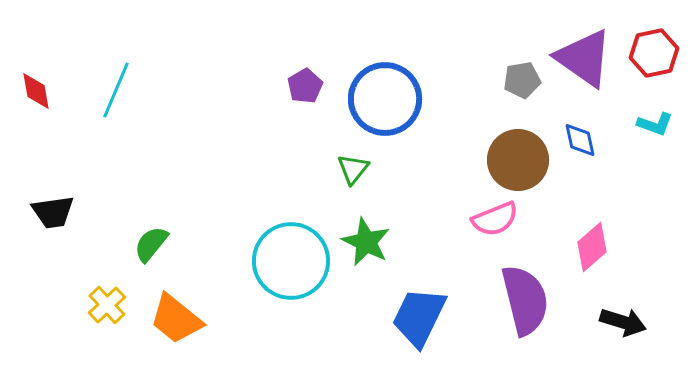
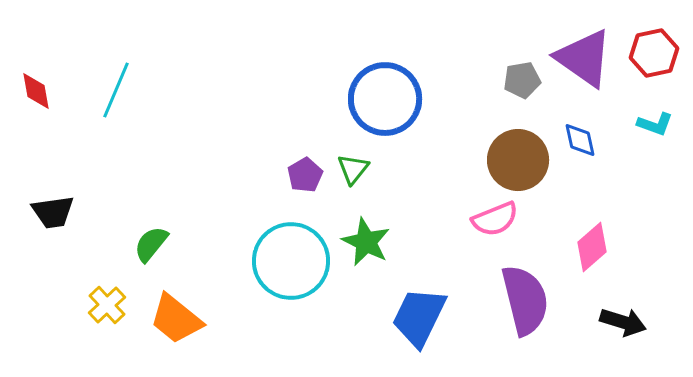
purple pentagon: moved 89 px down
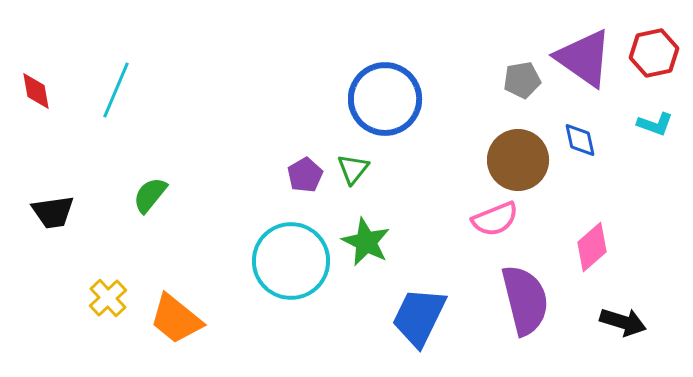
green semicircle: moved 1 px left, 49 px up
yellow cross: moved 1 px right, 7 px up
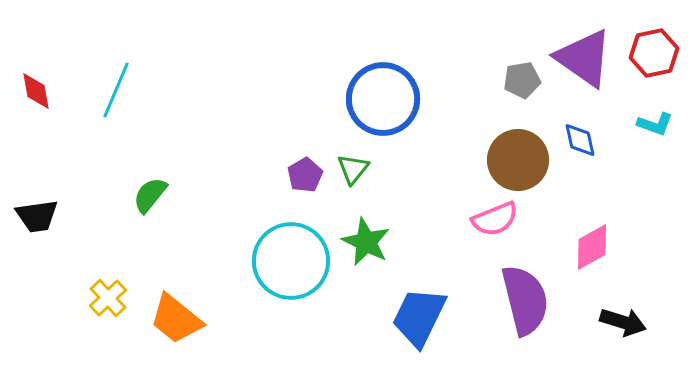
blue circle: moved 2 px left
black trapezoid: moved 16 px left, 4 px down
pink diamond: rotated 12 degrees clockwise
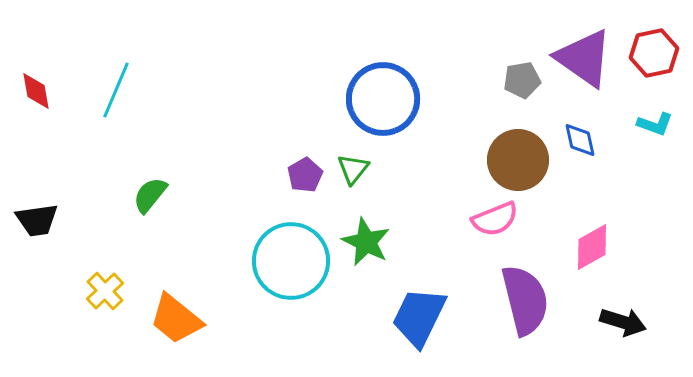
black trapezoid: moved 4 px down
yellow cross: moved 3 px left, 7 px up
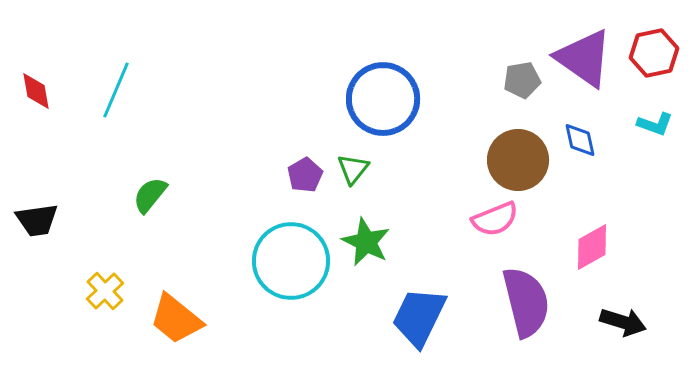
purple semicircle: moved 1 px right, 2 px down
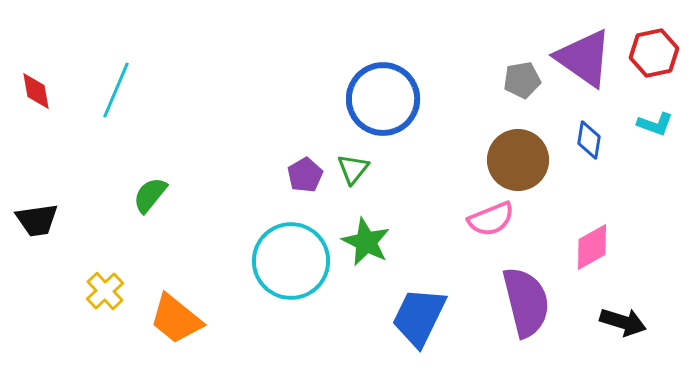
blue diamond: moved 9 px right; rotated 21 degrees clockwise
pink semicircle: moved 4 px left
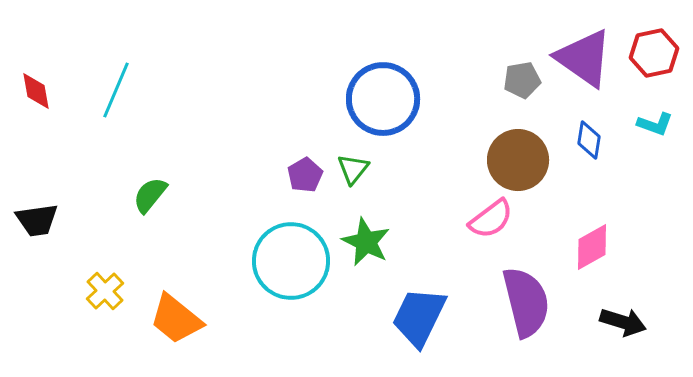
pink semicircle: rotated 15 degrees counterclockwise
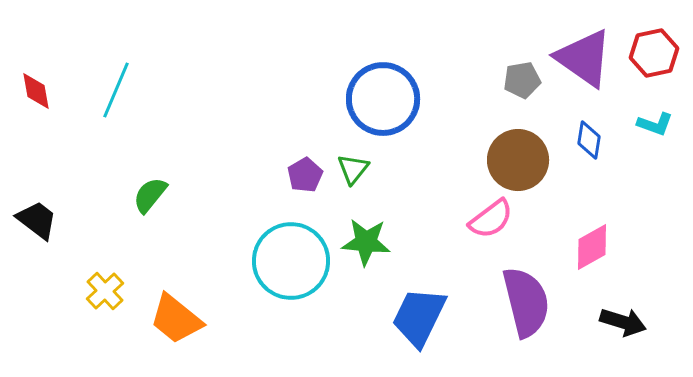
black trapezoid: rotated 135 degrees counterclockwise
green star: rotated 21 degrees counterclockwise
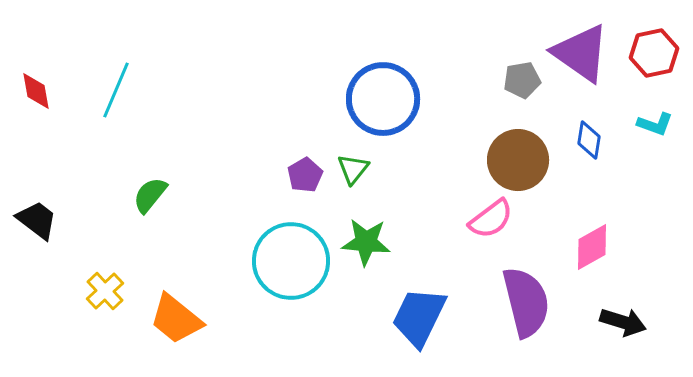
purple triangle: moved 3 px left, 5 px up
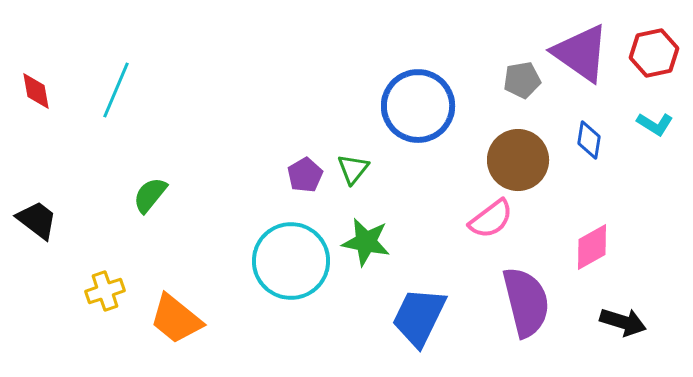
blue circle: moved 35 px right, 7 px down
cyan L-shape: rotated 12 degrees clockwise
green star: rotated 6 degrees clockwise
yellow cross: rotated 24 degrees clockwise
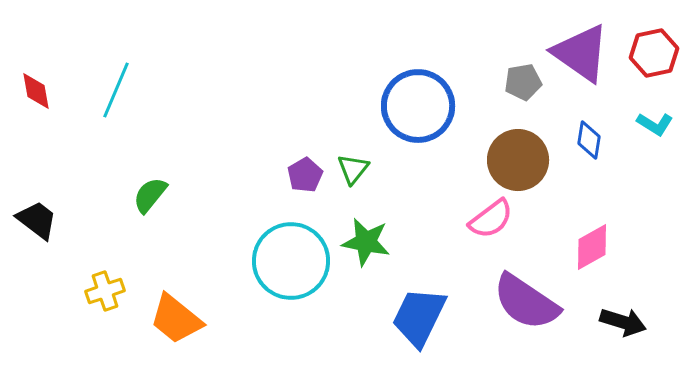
gray pentagon: moved 1 px right, 2 px down
purple semicircle: rotated 138 degrees clockwise
